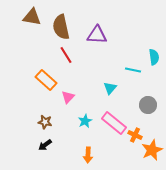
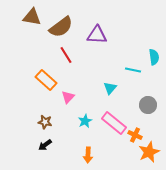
brown semicircle: rotated 115 degrees counterclockwise
orange star: moved 3 px left, 2 px down
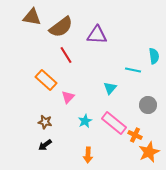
cyan semicircle: moved 1 px up
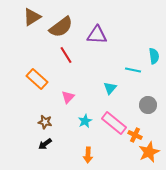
brown triangle: rotated 42 degrees counterclockwise
orange rectangle: moved 9 px left, 1 px up
black arrow: moved 1 px up
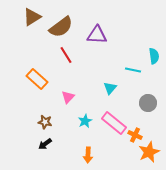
gray circle: moved 2 px up
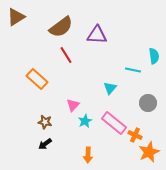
brown triangle: moved 16 px left
pink triangle: moved 5 px right, 8 px down
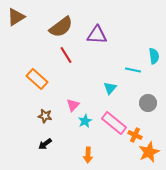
brown star: moved 6 px up
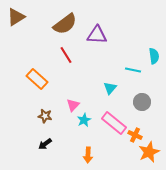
brown semicircle: moved 4 px right, 3 px up
gray circle: moved 6 px left, 1 px up
cyan star: moved 1 px left, 1 px up
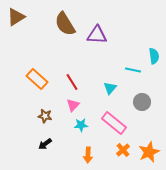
brown semicircle: rotated 95 degrees clockwise
red line: moved 6 px right, 27 px down
cyan star: moved 3 px left, 5 px down; rotated 24 degrees clockwise
orange cross: moved 12 px left, 15 px down; rotated 24 degrees clockwise
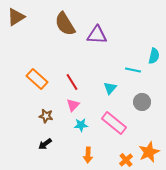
cyan semicircle: rotated 21 degrees clockwise
brown star: moved 1 px right
orange cross: moved 3 px right, 10 px down
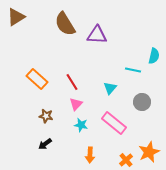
pink triangle: moved 3 px right, 1 px up
cyan star: rotated 16 degrees clockwise
orange arrow: moved 2 px right
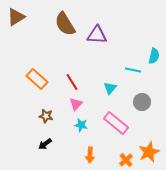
pink rectangle: moved 2 px right
